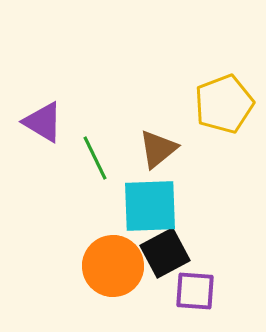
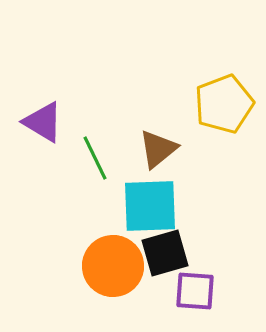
black square: rotated 12 degrees clockwise
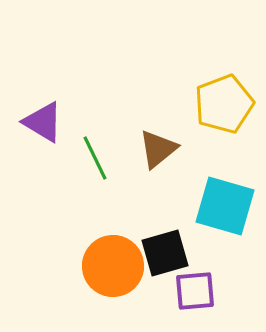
cyan square: moved 75 px right; rotated 18 degrees clockwise
purple square: rotated 9 degrees counterclockwise
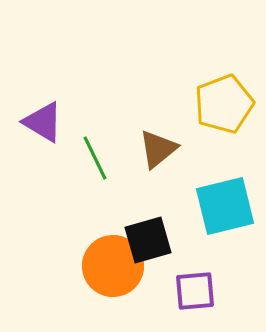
cyan square: rotated 30 degrees counterclockwise
black square: moved 17 px left, 13 px up
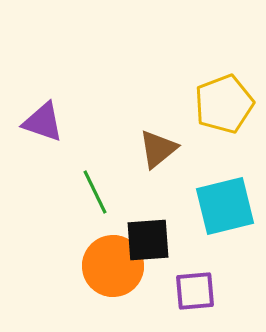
purple triangle: rotated 12 degrees counterclockwise
green line: moved 34 px down
black square: rotated 12 degrees clockwise
